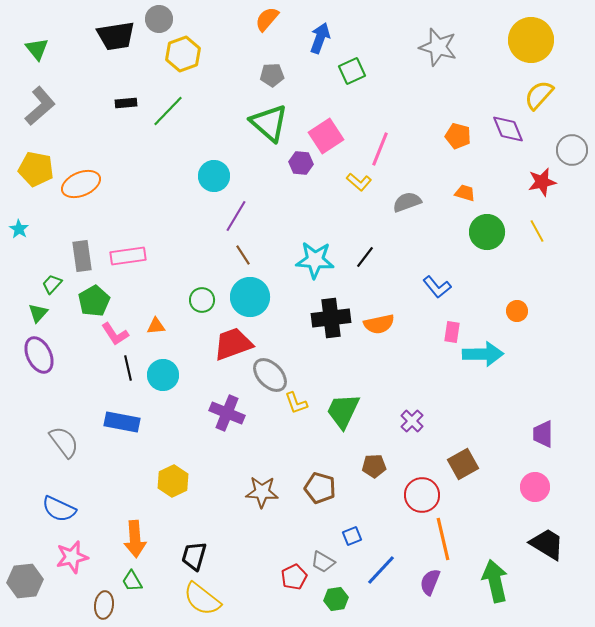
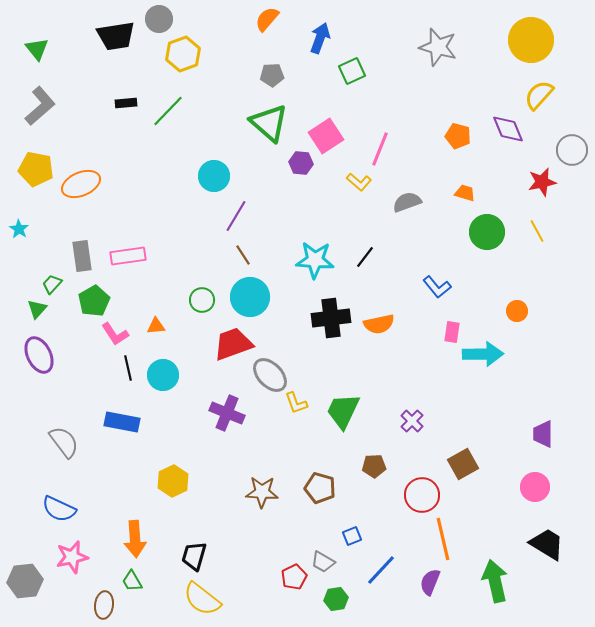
green triangle at (38, 313): moved 1 px left, 4 px up
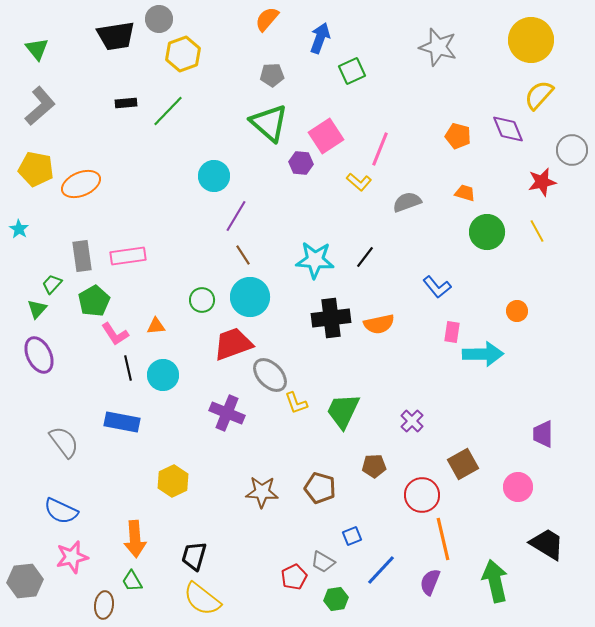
pink circle at (535, 487): moved 17 px left
blue semicircle at (59, 509): moved 2 px right, 2 px down
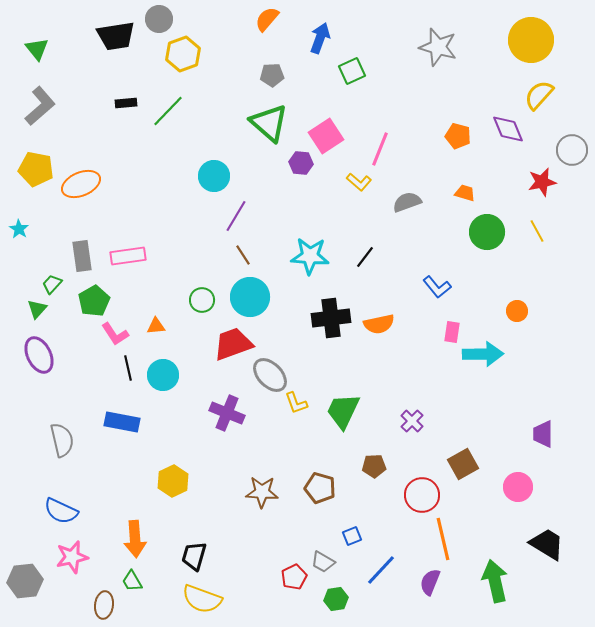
cyan star at (315, 260): moved 5 px left, 4 px up
gray semicircle at (64, 442): moved 2 px left, 2 px up; rotated 24 degrees clockwise
yellow semicircle at (202, 599): rotated 18 degrees counterclockwise
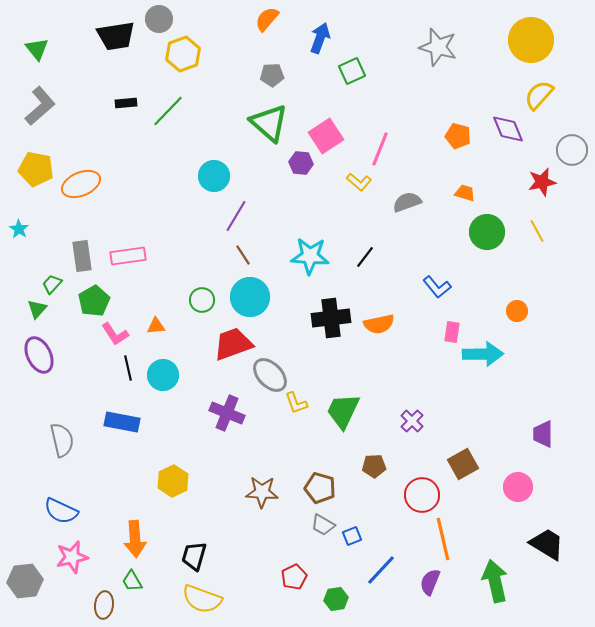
gray trapezoid at (323, 562): moved 37 px up
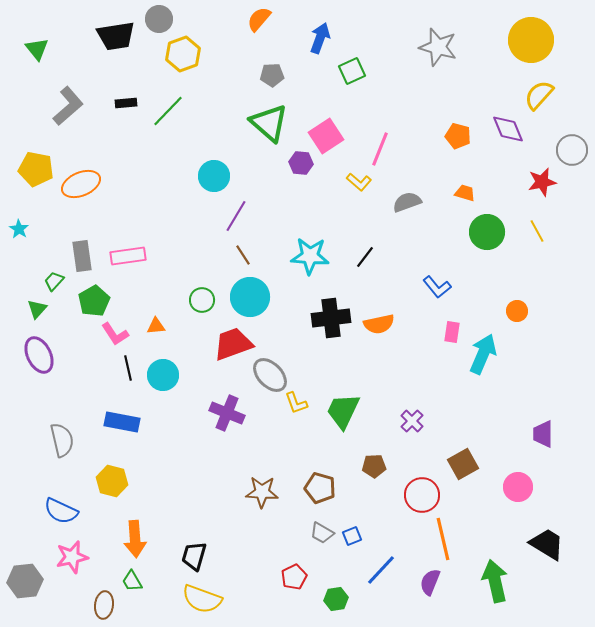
orange semicircle at (267, 19): moved 8 px left
gray L-shape at (40, 106): moved 28 px right
green trapezoid at (52, 284): moved 2 px right, 3 px up
cyan arrow at (483, 354): rotated 66 degrees counterclockwise
yellow hexagon at (173, 481): moved 61 px left; rotated 20 degrees counterclockwise
gray trapezoid at (323, 525): moved 1 px left, 8 px down
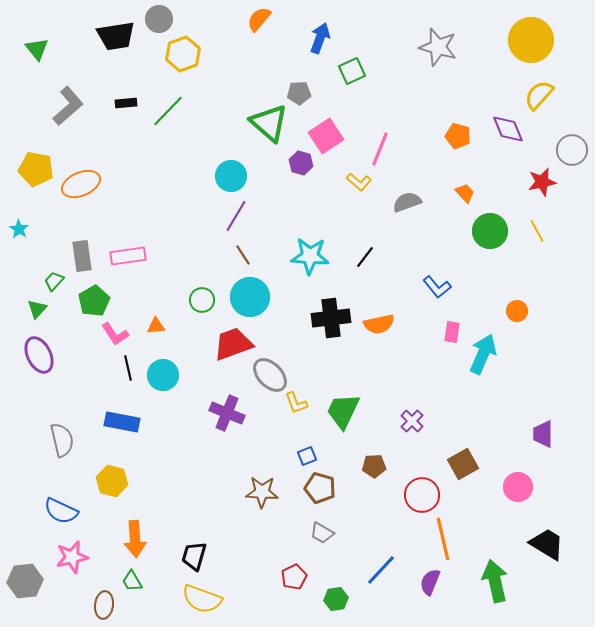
gray pentagon at (272, 75): moved 27 px right, 18 px down
purple hexagon at (301, 163): rotated 10 degrees clockwise
cyan circle at (214, 176): moved 17 px right
orange trapezoid at (465, 193): rotated 30 degrees clockwise
green circle at (487, 232): moved 3 px right, 1 px up
blue square at (352, 536): moved 45 px left, 80 px up
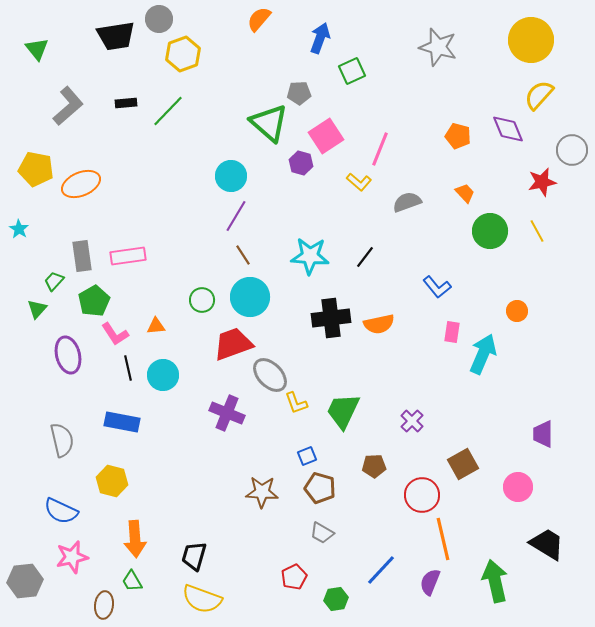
purple ellipse at (39, 355): moved 29 px right; rotated 12 degrees clockwise
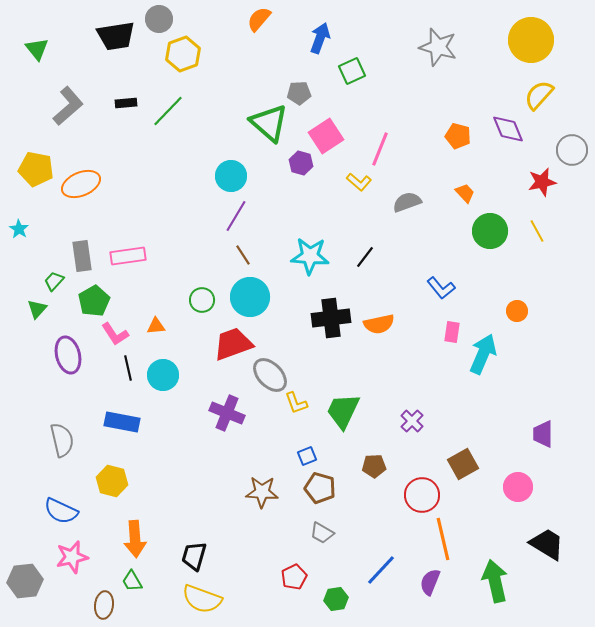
blue L-shape at (437, 287): moved 4 px right, 1 px down
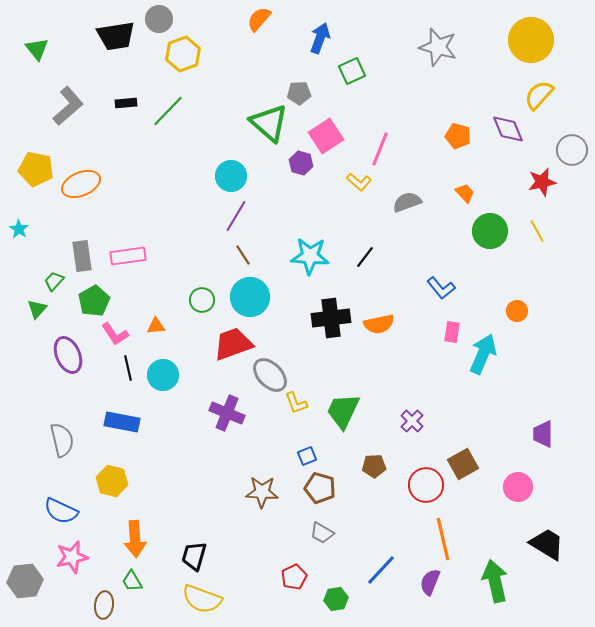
purple ellipse at (68, 355): rotated 9 degrees counterclockwise
red circle at (422, 495): moved 4 px right, 10 px up
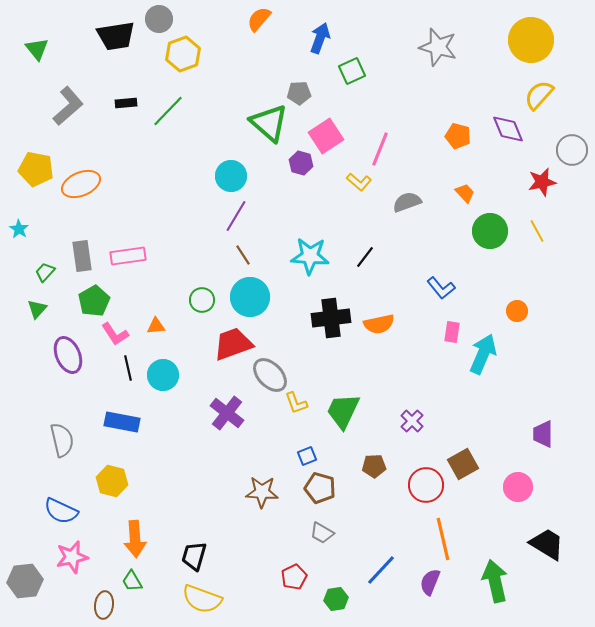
green trapezoid at (54, 281): moved 9 px left, 9 px up
purple cross at (227, 413): rotated 16 degrees clockwise
